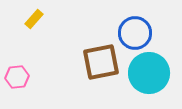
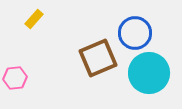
brown square: moved 3 px left, 4 px up; rotated 12 degrees counterclockwise
pink hexagon: moved 2 px left, 1 px down
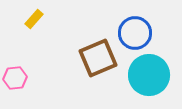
cyan circle: moved 2 px down
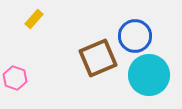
blue circle: moved 3 px down
pink hexagon: rotated 25 degrees clockwise
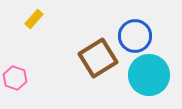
brown square: rotated 9 degrees counterclockwise
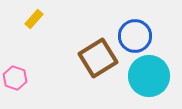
cyan circle: moved 1 px down
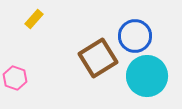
cyan circle: moved 2 px left
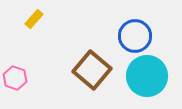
brown square: moved 6 px left, 12 px down; rotated 18 degrees counterclockwise
